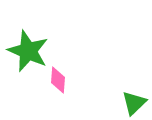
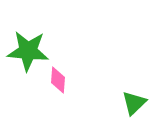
green star: rotated 18 degrees counterclockwise
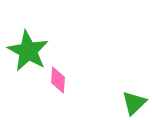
green star: rotated 24 degrees clockwise
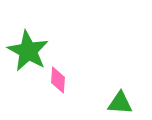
green triangle: moved 14 px left; rotated 48 degrees clockwise
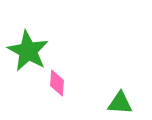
pink diamond: moved 1 px left, 3 px down
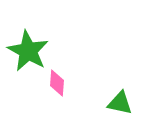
green triangle: rotated 8 degrees clockwise
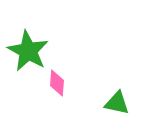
green triangle: moved 3 px left
